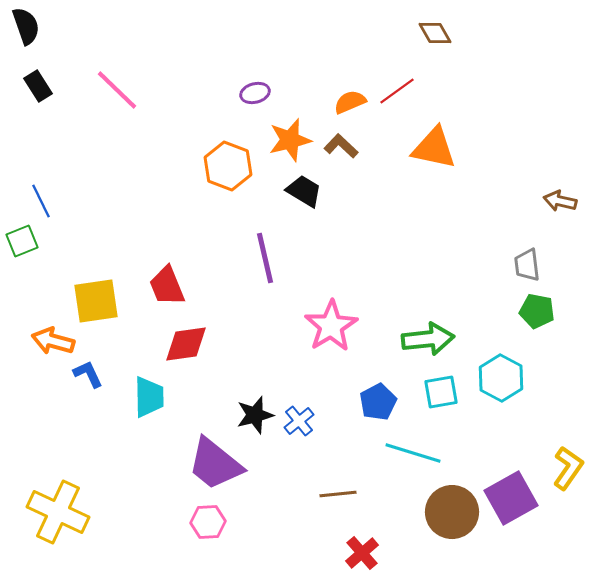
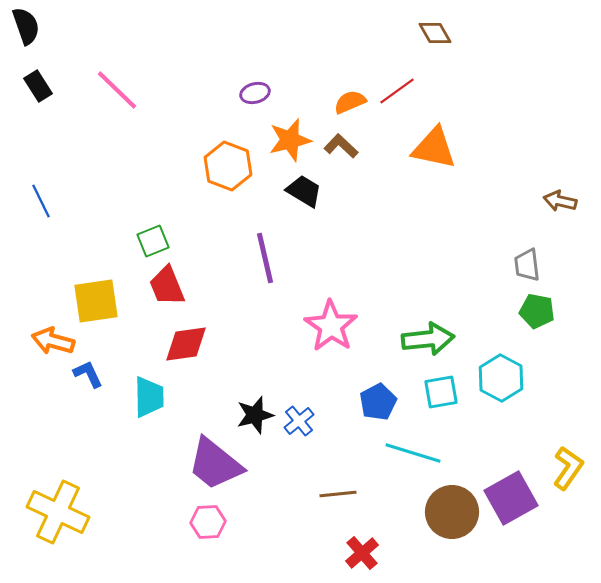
green square: moved 131 px right
pink star: rotated 6 degrees counterclockwise
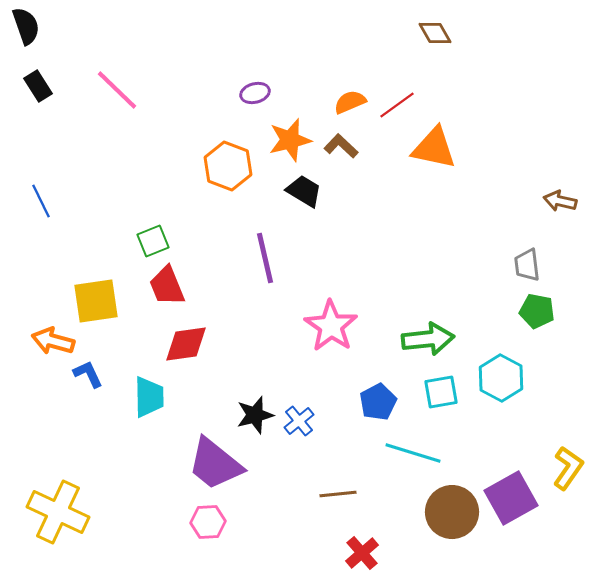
red line: moved 14 px down
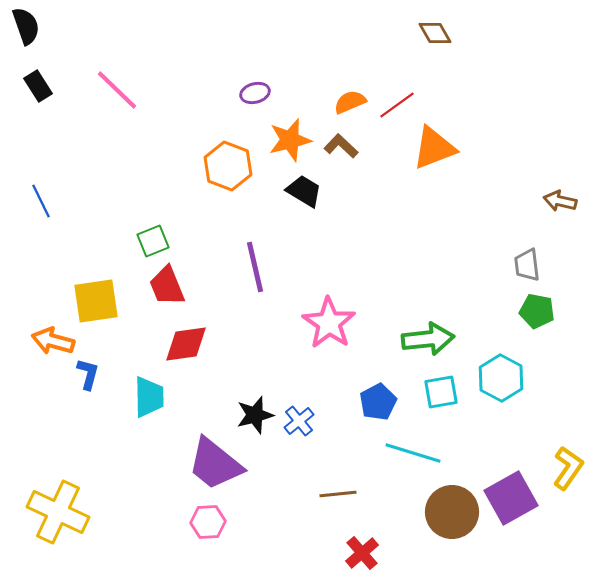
orange triangle: rotated 33 degrees counterclockwise
purple line: moved 10 px left, 9 px down
pink star: moved 2 px left, 3 px up
blue L-shape: rotated 40 degrees clockwise
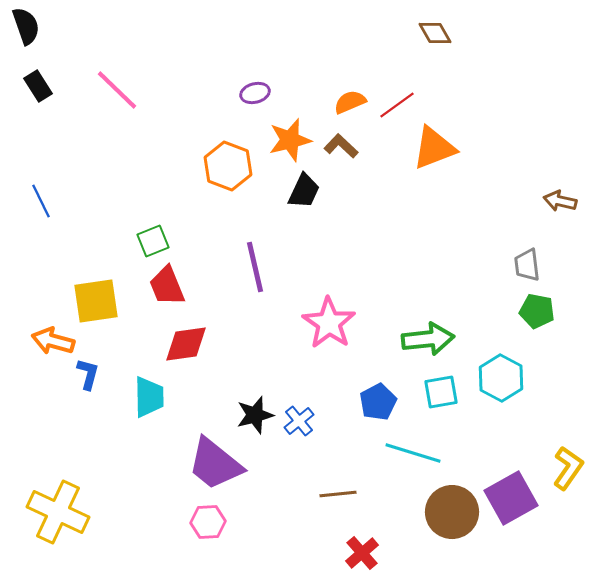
black trapezoid: rotated 84 degrees clockwise
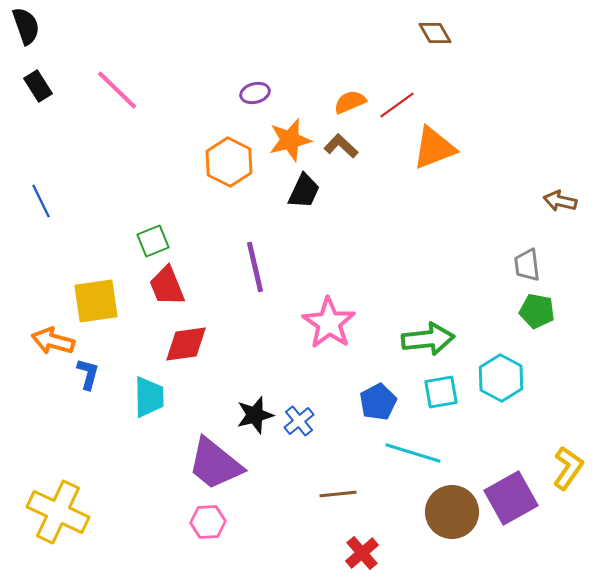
orange hexagon: moved 1 px right, 4 px up; rotated 6 degrees clockwise
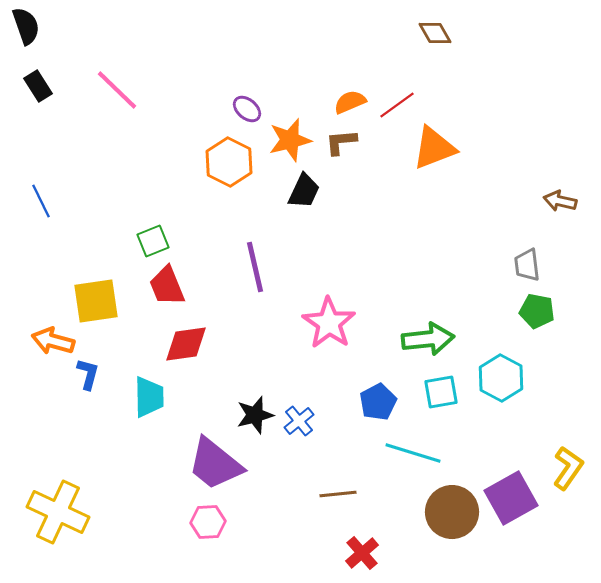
purple ellipse: moved 8 px left, 16 px down; rotated 56 degrees clockwise
brown L-shape: moved 4 px up; rotated 48 degrees counterclockwise
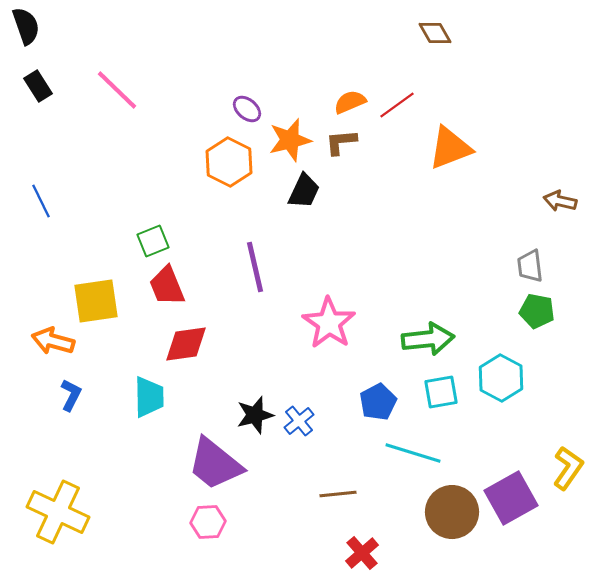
orange triangle: moved 16 px right
gray trapezoid: moved 3 px right, 1 px down
blue L-shape: moved 17 px left, 21 px down; rotated 12 degrees clockwise
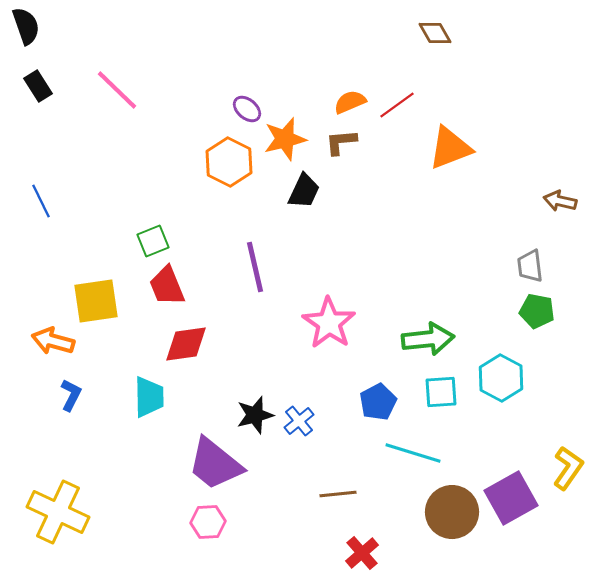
orange star: moved 5 px left, 1 px up
cyan square: rotated 6 degrees clockwise
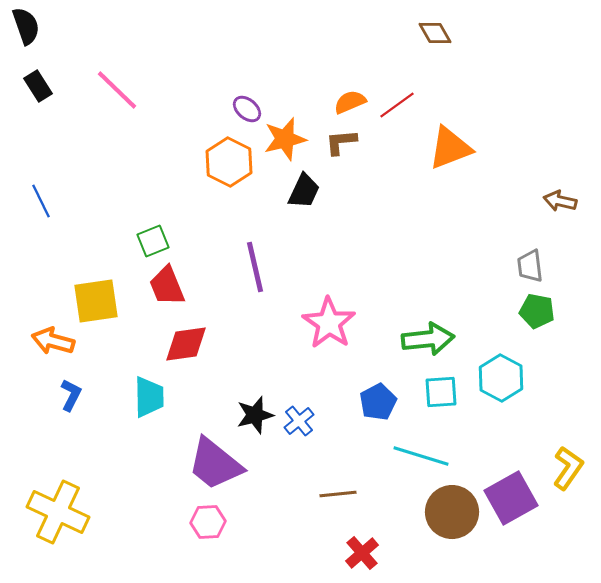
cyan line: moved 8 px right, 3 px down
